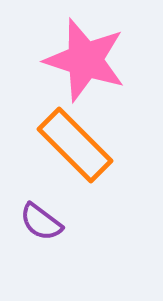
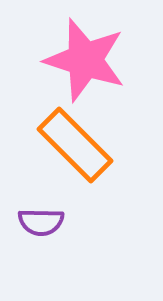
purple semicircle: rotated 36 degrees counterclockwise
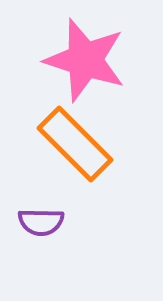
orange rectangle: moved 1 px up
